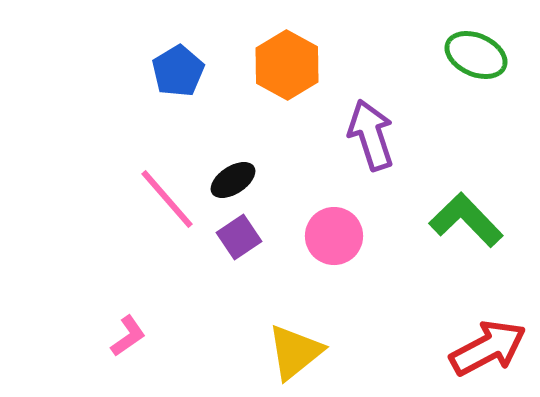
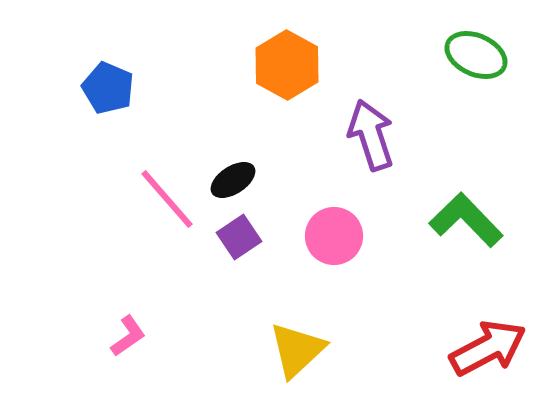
blue pentagon: moved 70 px left, 17 px down; rotated 18 degrees counterclockwise
yellow triangle: moved 2 px right, 2 px up; rotated 4 degrees counterclockwise
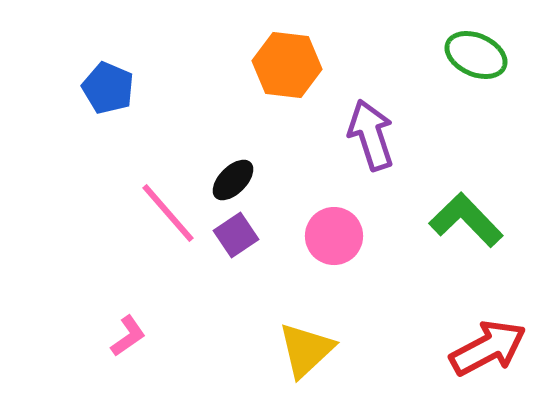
orange hexagon: rotated 22 degrees counterclockwise
black ellipse: rotated 12 degrees counterclockwise
pink line: moved 1 px right, 14 px down
purple square: moved 3 px left, 2 px up
yellow triangle: moved 9 px right
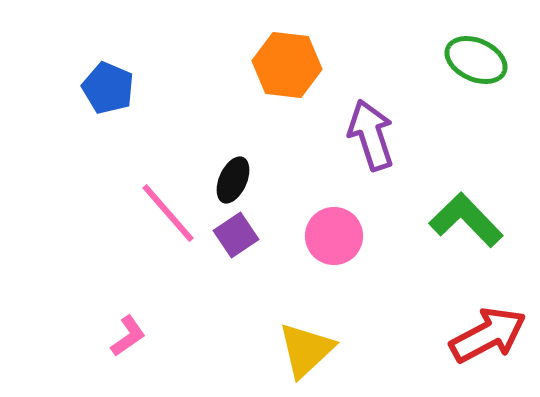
green ellipse: moved 5 px down
black ellipse: rotated 21 degrees counterclockwise
red arrow: moved 13 px up
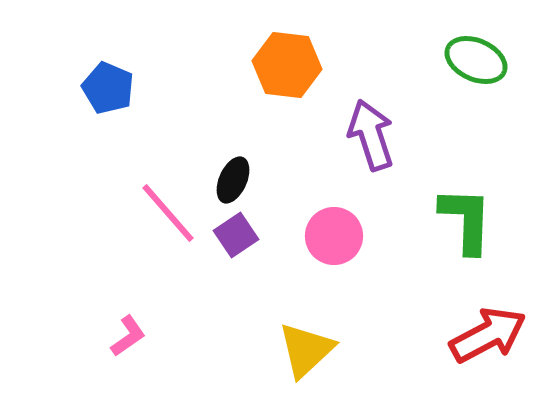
green L-shape: rotated 46 degrees clockwise
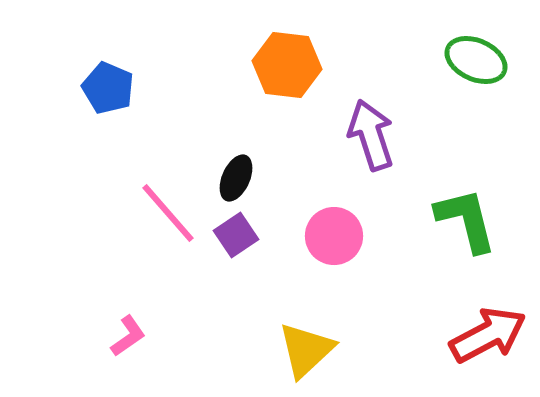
black ellipse: moved 3 px right, 2 px up
green L-shape: rotated 16 degrees counterclockwise
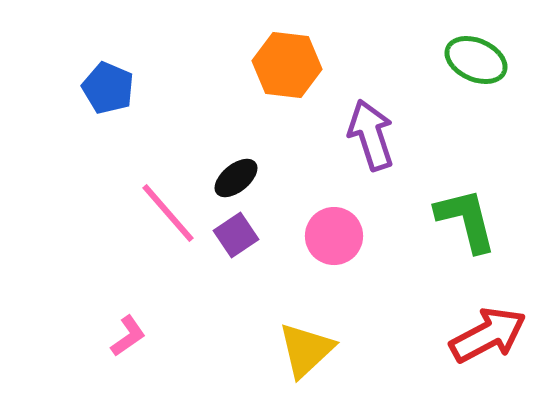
black ellipse: rotated 27 degrees clockwise
